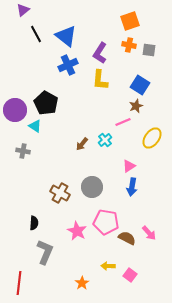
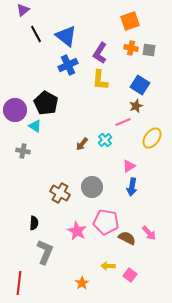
orange cross: moved 2 px right, 3 px down
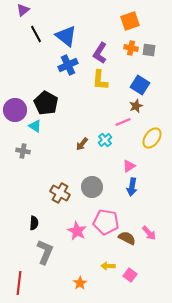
orange star: moved 2 px left
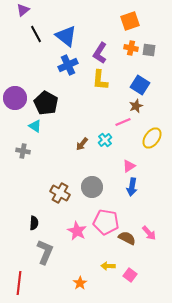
purple circle: moved 12 px up
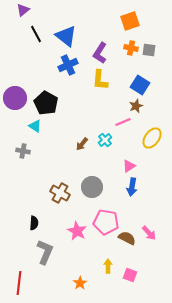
yellow arrow: rotated 88 degrees clockwise
pink square: rotated 16 degrees counterclockwise
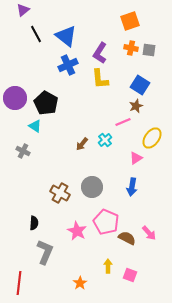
yellow L-shape: moved 1 px up; rotated 10 degrees counterclockwise
gray cross: rotated 16 degrees clockwise
pink triangle: moved 7 px right, 8 px up
pink pentagon: rotated 15 degrees clockwise
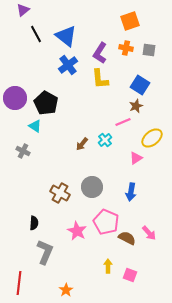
orange cross: moved 5 px left
blue cross: rotated 12 degrees counterclockwise
yellow ellipse: rotated 15 degrees clockwise
blue arrow: moved 1 px left, 5 px down
orange star: moved 14 px left, 7 px down
